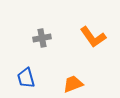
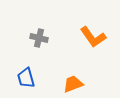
gray cross: moved 3 px left; rotated 24 degrees clockwise
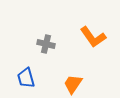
gray cross: moved 7 px right, 6 px down
orange trapezoid: rotated 35 degrees counterclockwise
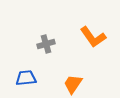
gray cross: rotated 30 degrees counterclockwise
blue trapezoid: rotated 100 degrees clockwise
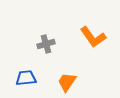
orange trapezoid: moved 6 px left, 2 px up
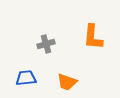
orange L-shape: rotated 40 degrees clockwise
orange trapezoid: rotated 105 degrees counterclockwise
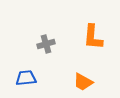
orange trapezoid: moved 16 px right; rotated 10 degrees clockwise
